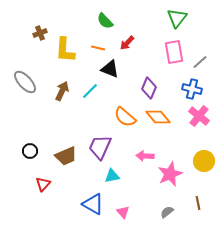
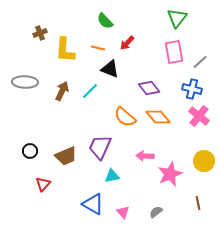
gray ellipse: rotated 45 degrees counterclockwise
purple diamond: rotated 60 degrees counterclockwise
gray semicircle: moved 11 px left
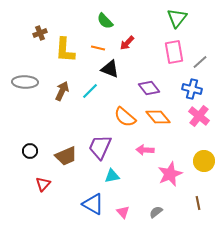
pink arrow: moved 6 px up
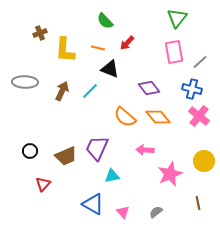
purple trapezoid: moved 3 px left, 1 px down
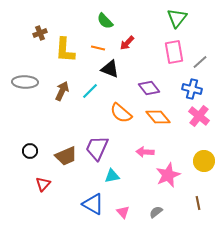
orange semicircle: moved 4 px left, 4 px up
pink arrow: moved 2 px down
pink star: moved 2 px left, 1 px down
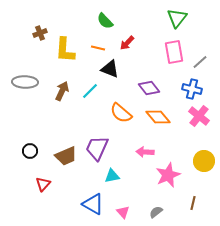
brown line: moved 5 px left; rotated 24 degrees clockwise
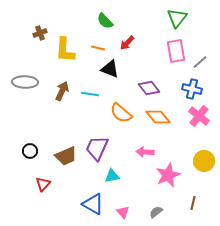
pink rectangle: moved 2 px right, 1 px up
cyan line: moved 3 px down; rotated 54 degrees clockwise
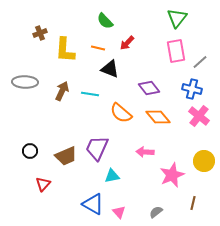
pink star: moved 4 px right
pink triangle: moved 4 px left
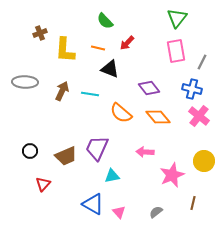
gray line: moved 2 px right; rotated 21 degrees counterclockwise
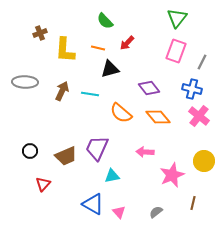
pink rectangle: rotated 30 degrees clockwise
black triangle: rotated 36 degrees counterclockwise
